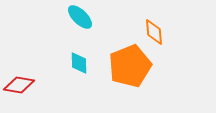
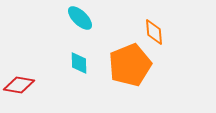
cyan ellipse: moved 1 px down
orange pentagon: moved 1 px up
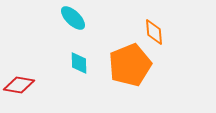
cyan ellipse: moved 7 px left
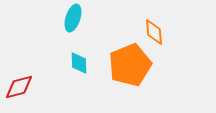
cyan ellipse: rotated 64 degrees clockwise
red diamond: moved 2 px down; rotated 24 degrees counterclockwise
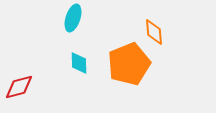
orange pentagon: moved 1 px left, 1 px up
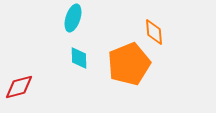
cyan diamond: moved 5 px up
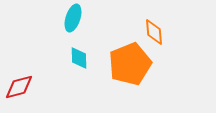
orange pentagon: moved 1 px right
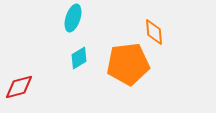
cyan diamond: rotated 60 degrees clockwise
orange pentagon: moved 2 px left; rotated 15 degrees clockwise
